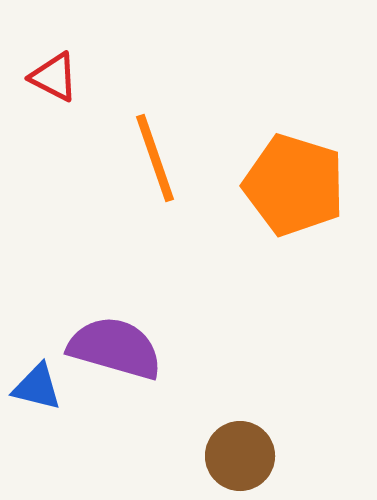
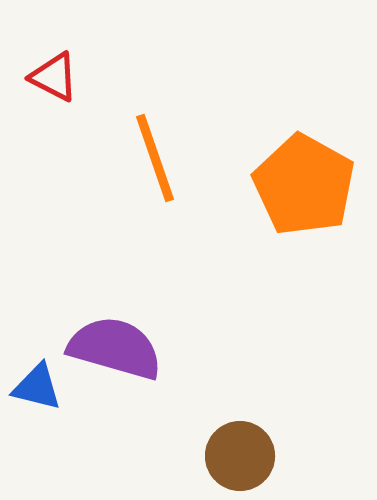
orange pentagon: moved 10 px right; rotated 12 degrees clockwise
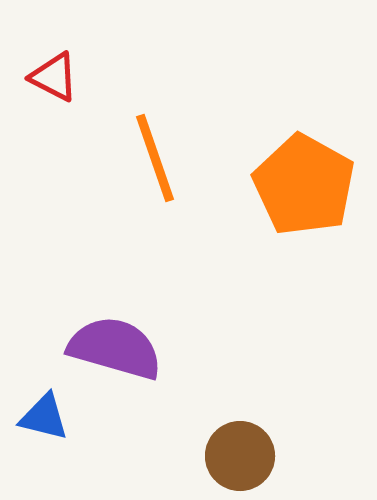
blue triangle: moved 7 px right, 30 px down
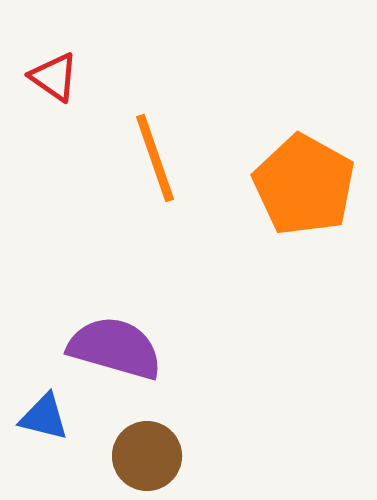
red triangle: rotated 8 degrees clockwise
brown circle: moved 93 px left
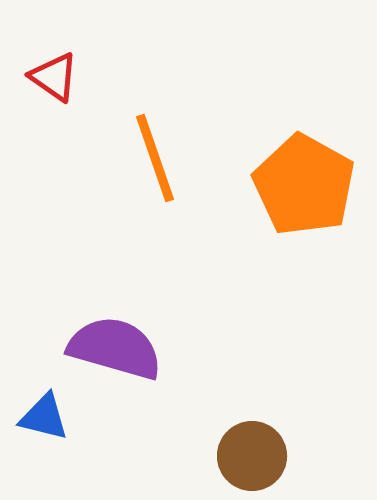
brown circle: moved 105 px right
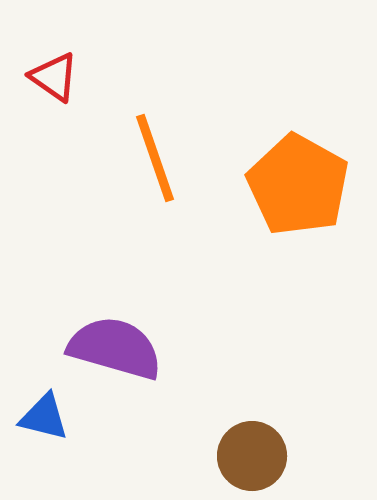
orange pentagon: moved 6 px left
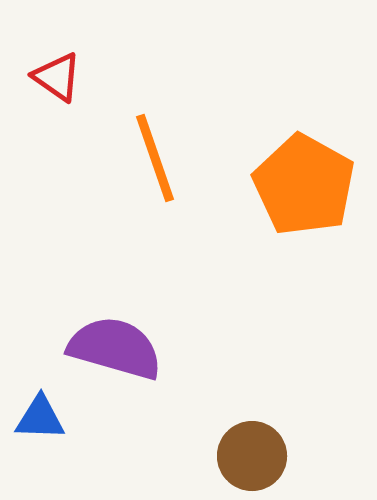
red triangle: moved 3 px right
orange pentagon: moved 6 px right
blue triangle: moved 4 px left, 1 px down; rotated 12 degrees counterclockwise
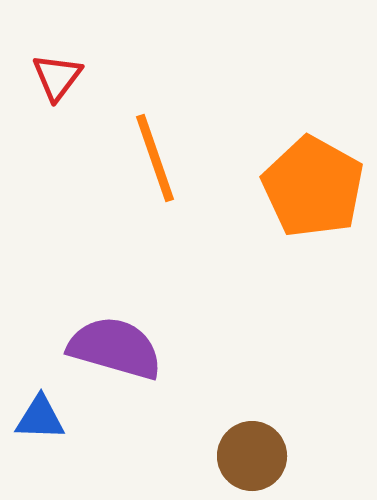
red triangle: rotated 32 degrees clockwise
orange pentagon: moved 9 px right, 2 px down
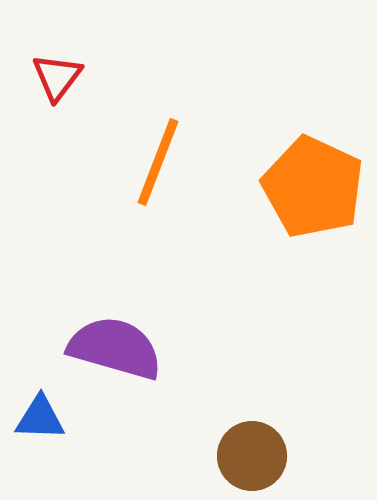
orange line: moved 3 px right, 4 px down; rotated 40 degrees clockwise
orange pentagon: rotated 4 degrees counterclockwise
